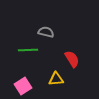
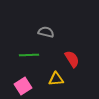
green line: moved 1 px right, 5 px down
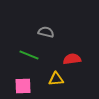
green line: rotated 24 degrees clockwise
red semicircle: rotated 66 degrees counterclockwise
pink square: rotated 30 degrees clockwise
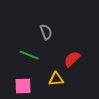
gray semicircle: rotated 56 degrees clockwise
red semicircle: rotated 36 degrees counterclockwise
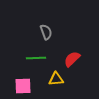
green line: moved 7 px right, 3 px down; rotated 24 degrees counterclockwise
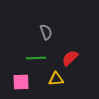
red semicircle: moved 2 px left, 1 px up
pink square: moved 2 px left, 4 px up
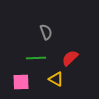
yellow triangle: rotated 35 degrees clockwise
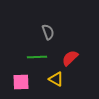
gray semicircle: moved 2 px right
green line: moved 1 px right, 1 px up
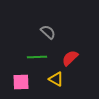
gray semicircle: rotated 28 degrees counterclockwise
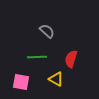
gray semicircle: moved 1 px left, 1 px up
red semicircle: moved 1 px right, 1 px down; rotated 30 degrees counterclockwise
pink square: rotated 12 degrees clockwise
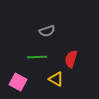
gray semicircle: rotated 119 degrees clockwise
pink square: moved 3 px left; rotated 18 degrees clockwise
